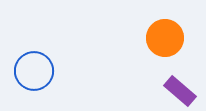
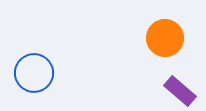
blue circle: moved 2 px down
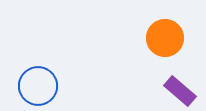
blue circle: moved 4 px right, 13 px down
